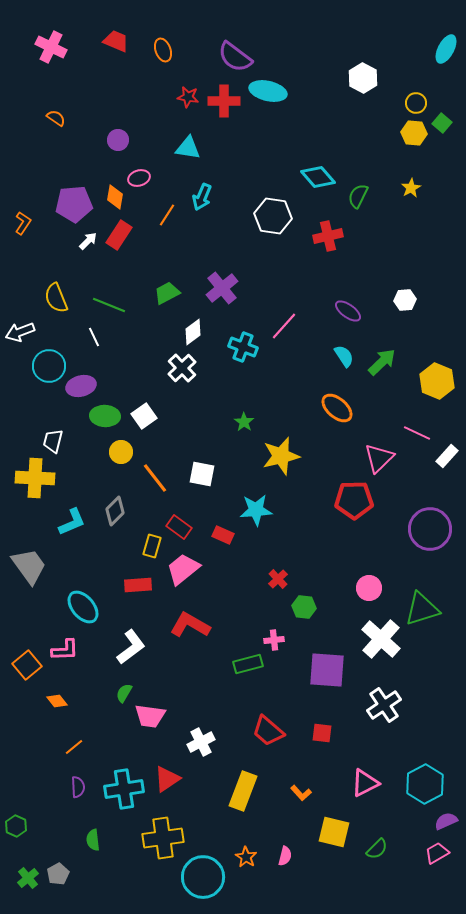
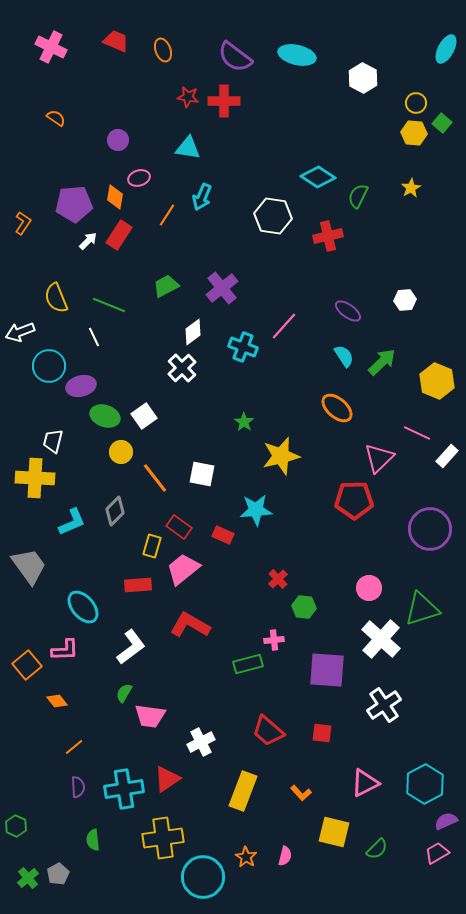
cyan ellipse at (268, 91): moved 29 px right, 36 px up
cyan diamond at (318, 177): rotated 16 degrees counterclockwise
green trapezoid at (167, 293): moved 1 px left, 7 px up
green ellipse at (105, 416): rotated 16 degrees clockwise
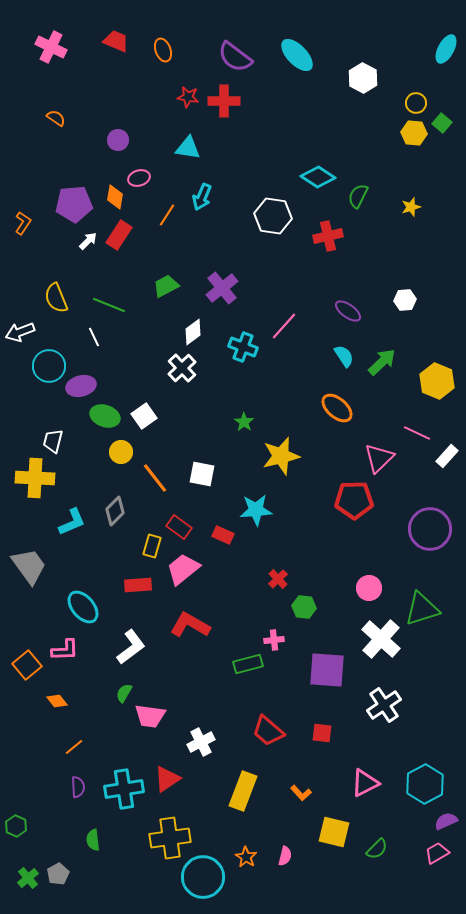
cyan ellipse at (297, 55): rotated 33 degrees clockwise
yellow star at (411, 188): moved 19 px down; rotated 12 degrees clockwise
yellow cross at (163, 838): moved 7 px right
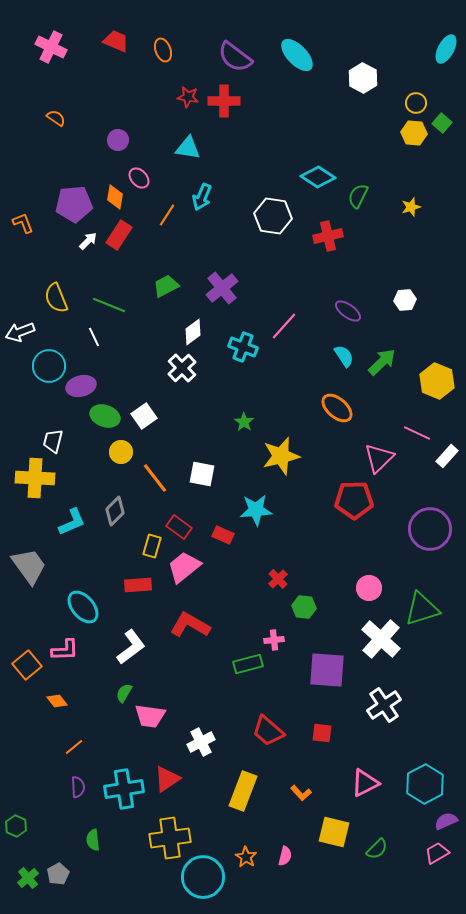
pink ellipse at (139, 178): rotated 65 degrees clockwise
orange L-shape at (23, 223): rotated 55 degrees counterclockwise
pink trapezoid at (183, 569): moved 1 px right, 2 px up
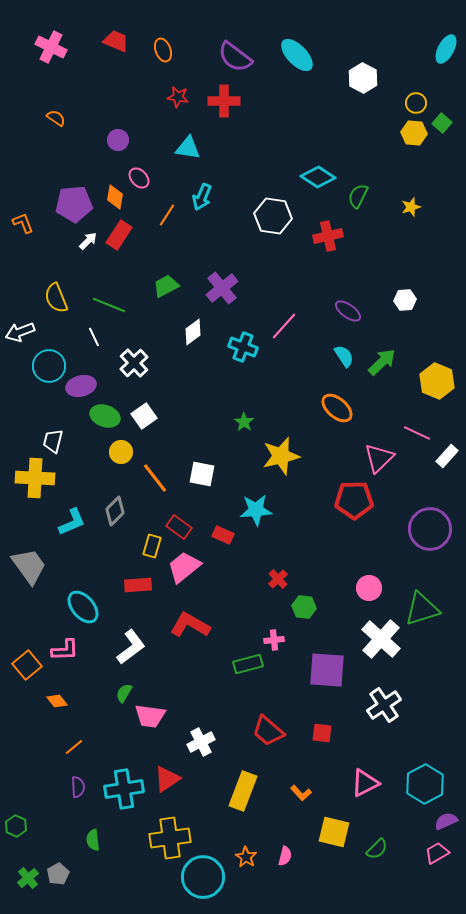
red star at (188, 97): moved 10 px left
white cross at (182, 368): moved 48 px left, 5 px up
